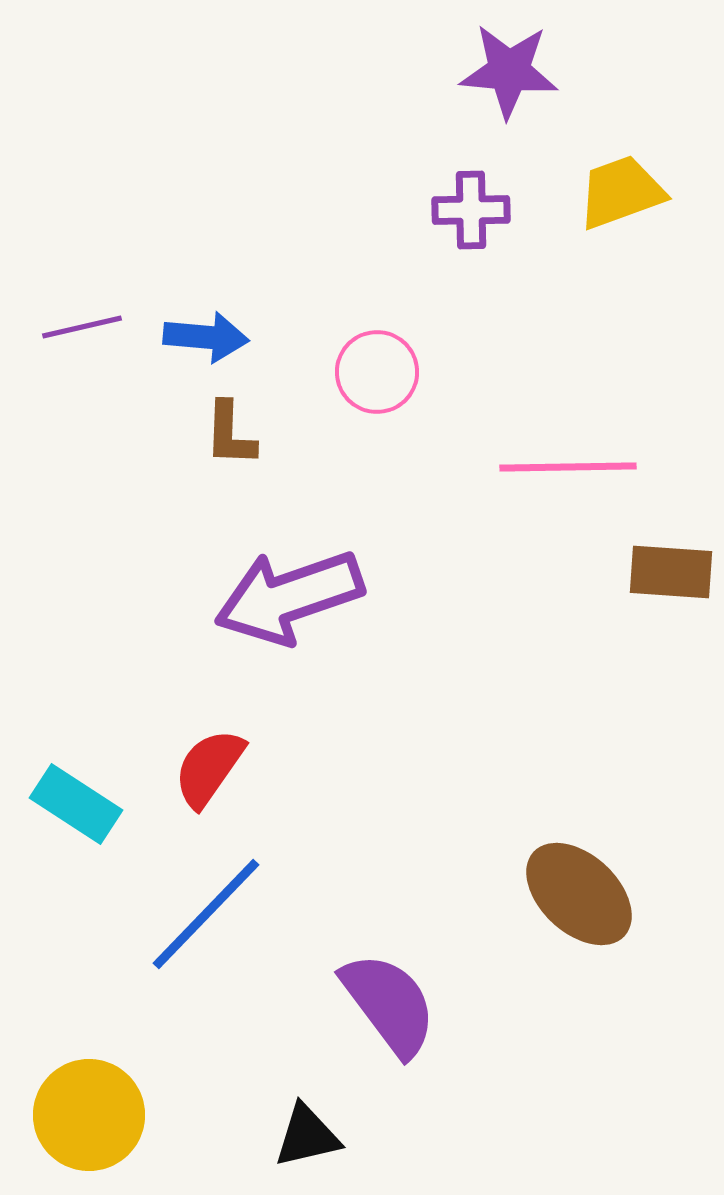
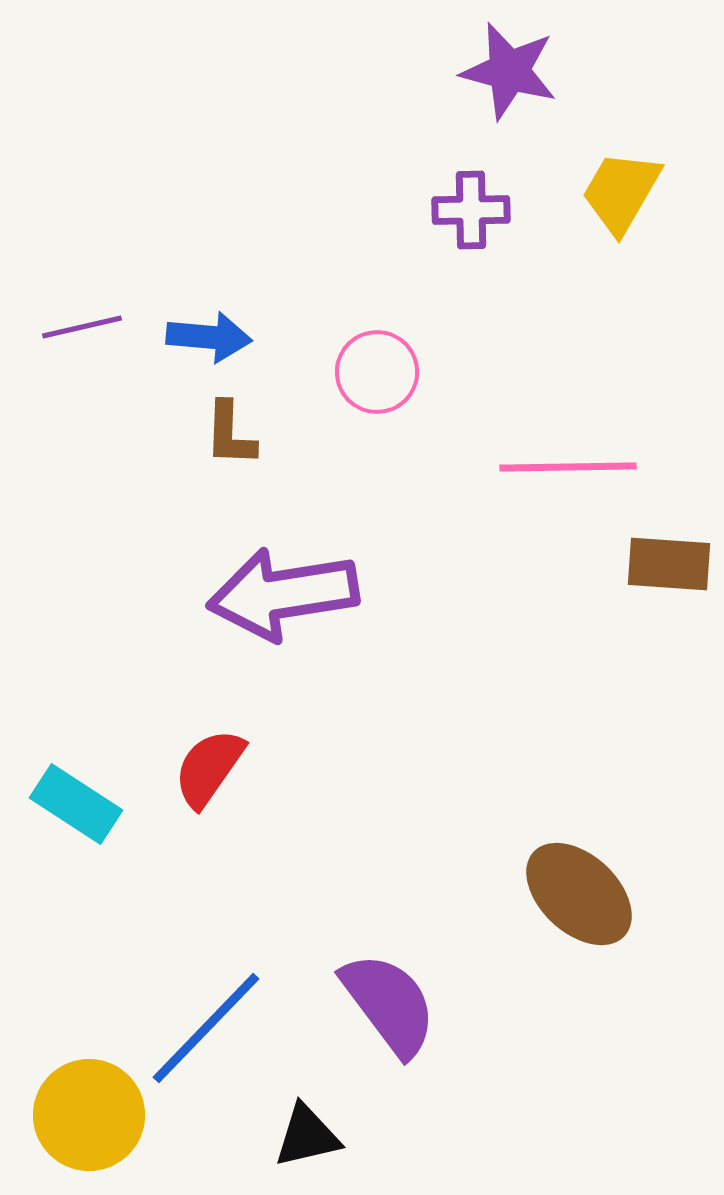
purple star: rotated 10 degrees clockwise
yellow trapezoid: rotated 40 degrees counterclockwise
blue arrow: moved 3 px right
brown rectangle: moved 2 px left, 8 px up
purple arrow: moved 6 px left, 3 px up; rotated 10 degrees clockwise
blue line: moved 114 px down
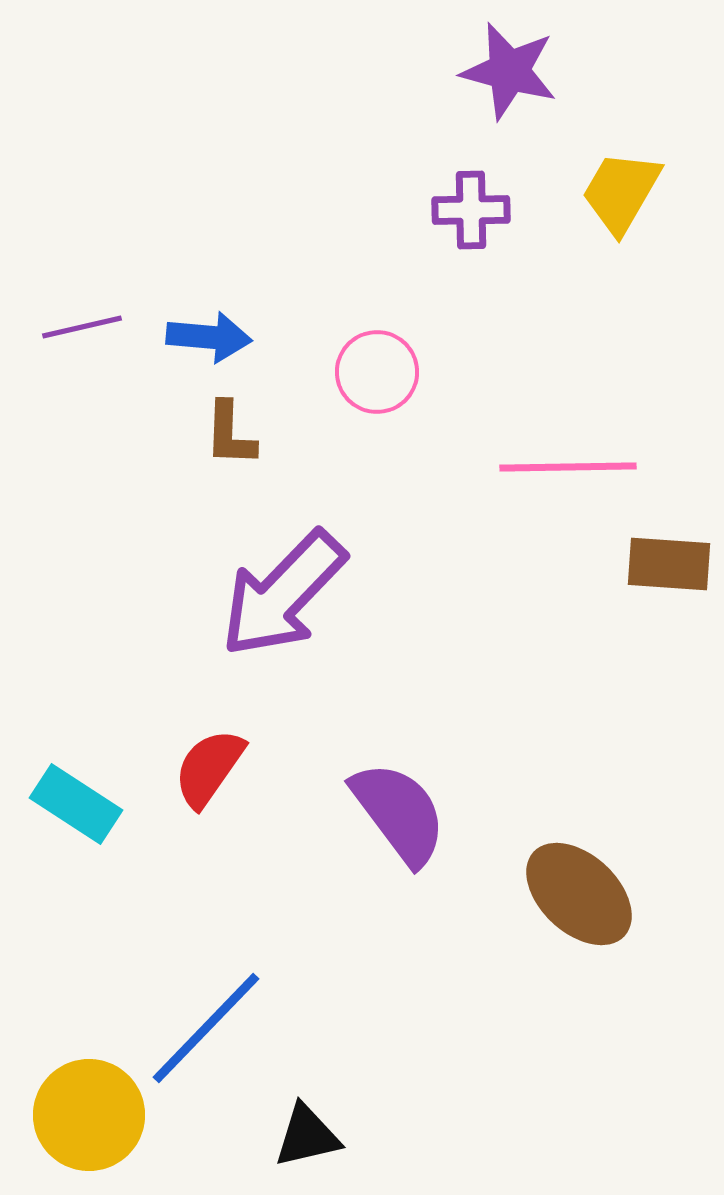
purple arrow: rotated 37 degrees counterclockwise
purple semicircle: moved 10 px right, 191 px up
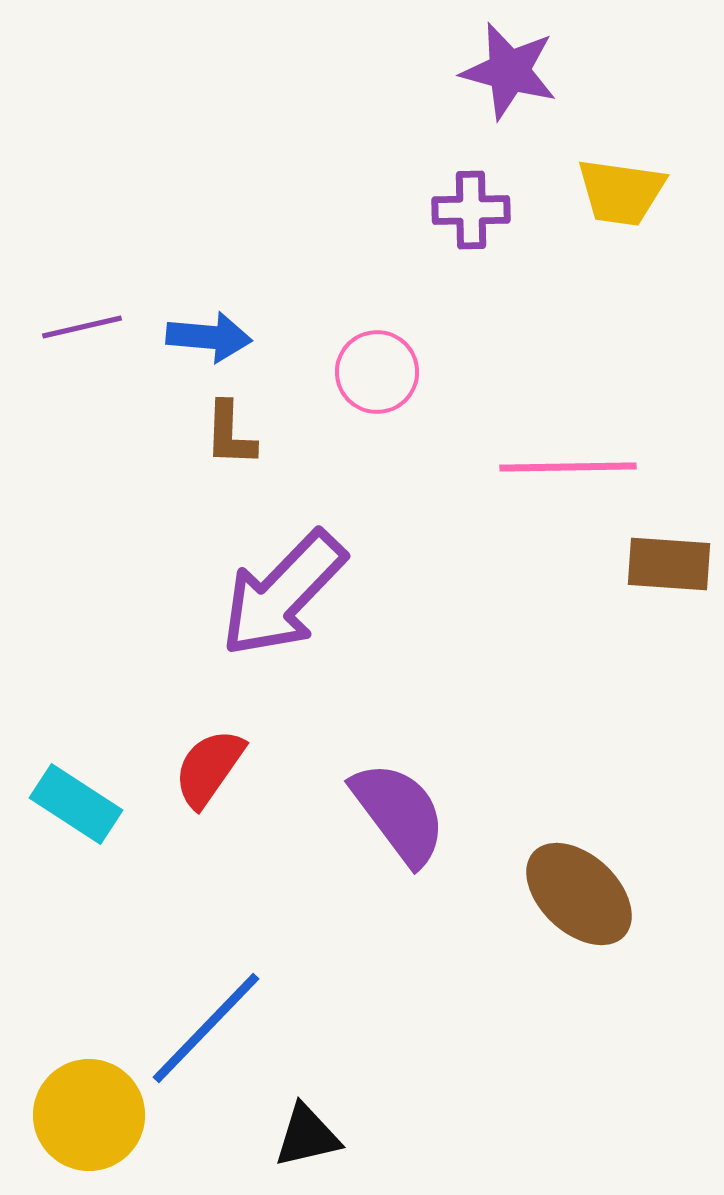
yellow trapezoid: rotated 112 degrees counterclockwise
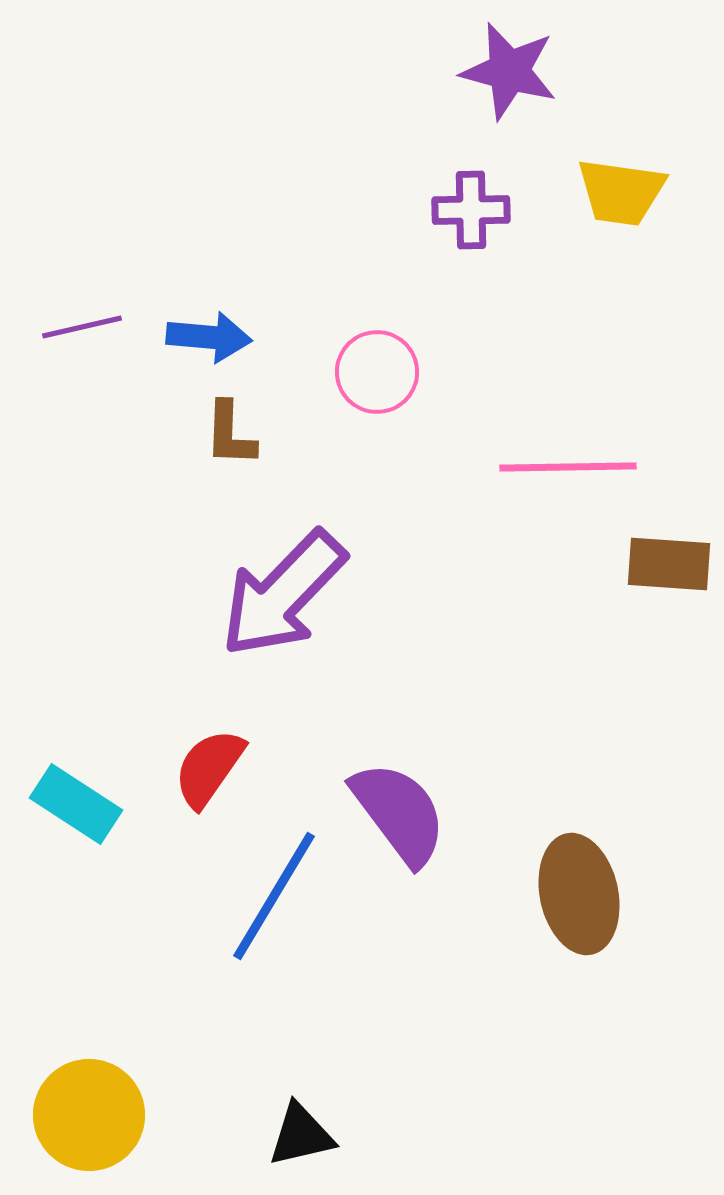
brown ellipse: rotated 35 degrees clockwise
blue line: moved 68 px right, 132 px up; rotated 13 degrees counterclockwise
black triangle: moved 6 px left, 1 px up
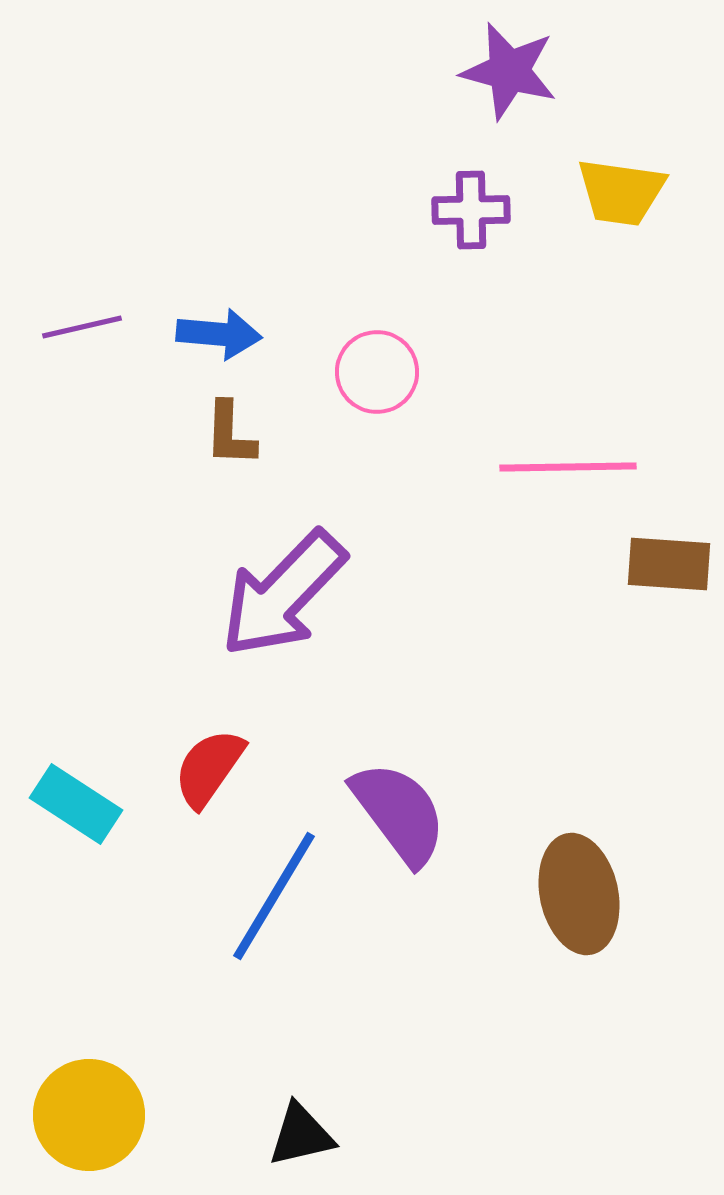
blue arrow: moved 10 px right, 3 px up
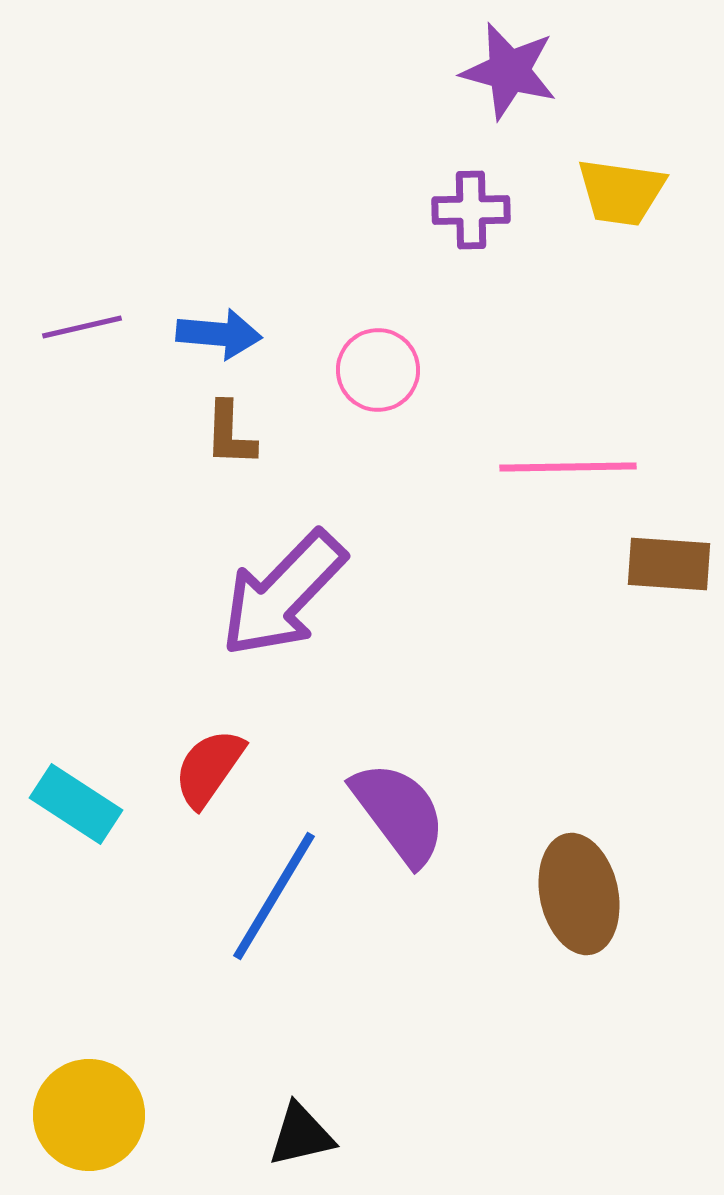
pink circle: moved 1 px right, 2 px up
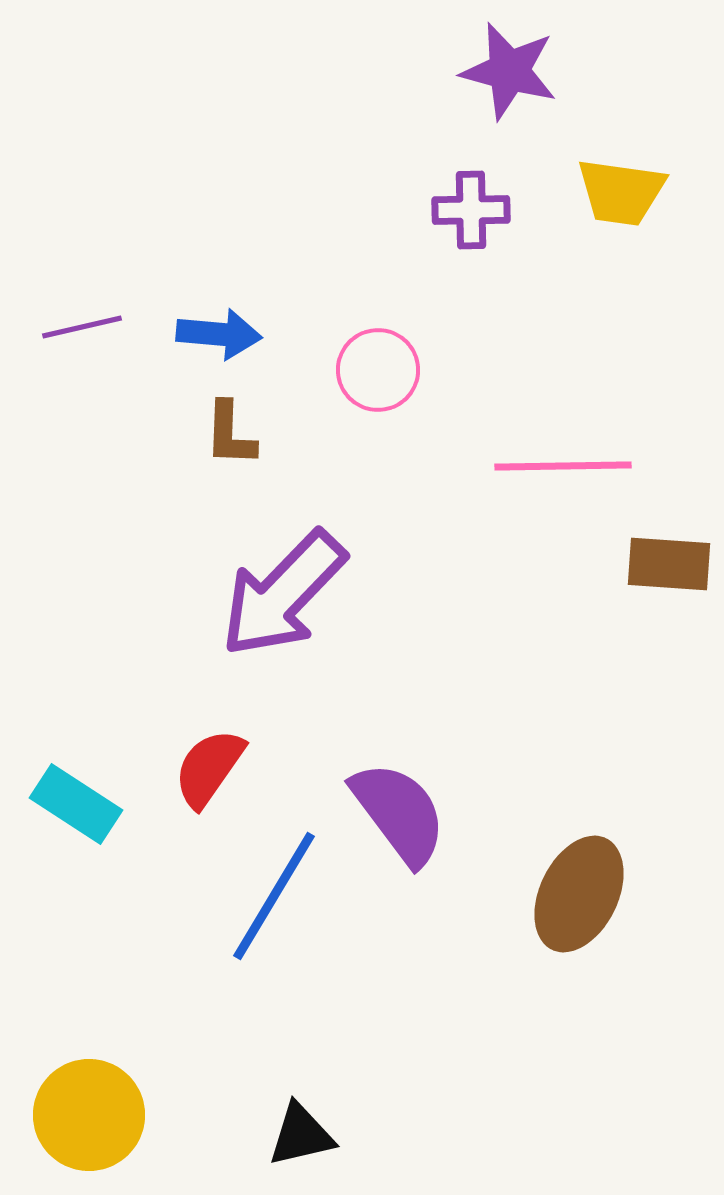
pink line: moved 5 px left, 1 px up
brown ellipse: rotated 38 degrees clockwise
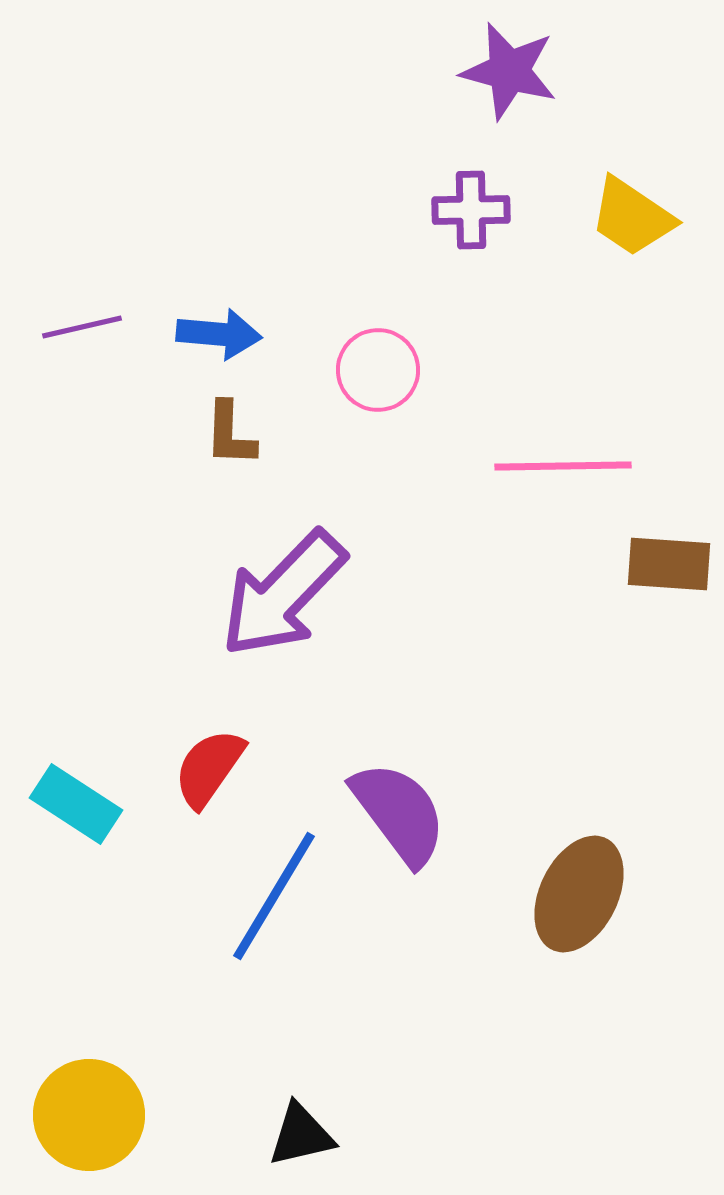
yellow trapezoid: moved 11 px right, 25 px down; rotated 26 degrees clockwise
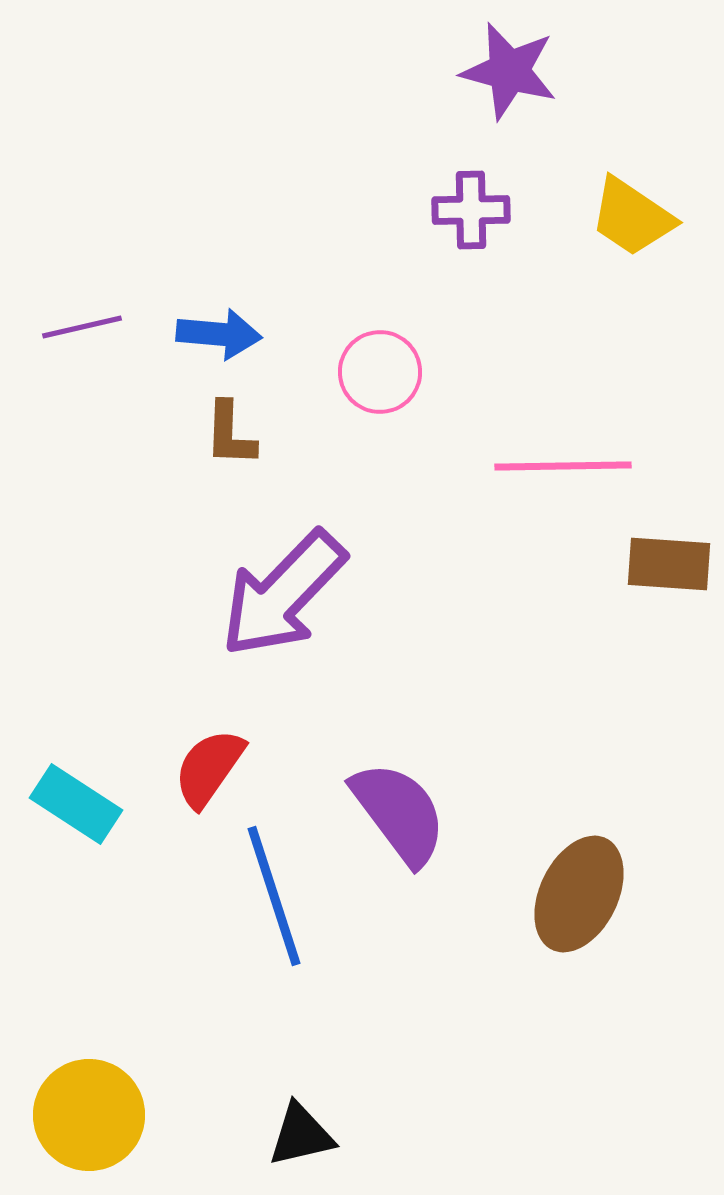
pink circle: moved 2 px right, 2 px down
blue line: rotated 49 degrees counterclockwise
